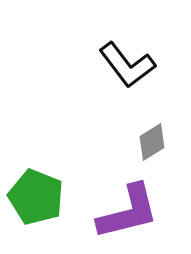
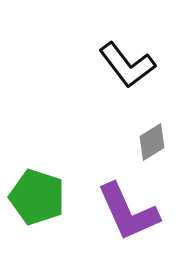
green pentagon: moved 1 px right; rotated 4 degrees counterclockwise
purple L-shape: rotated 80 degrees clockwise
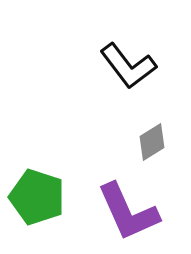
black L-shape: moved 1 px right, 1 px down
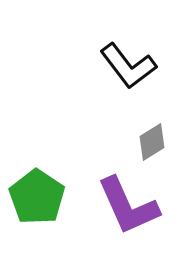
green pentagon: rotated 16 degrees clockwise
purple L-shape: moved 6 px up
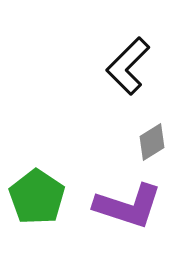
black L-shape: rotated 82 degrees clockwise
purple L-shape: rotated 48 degrees counterclockwise
